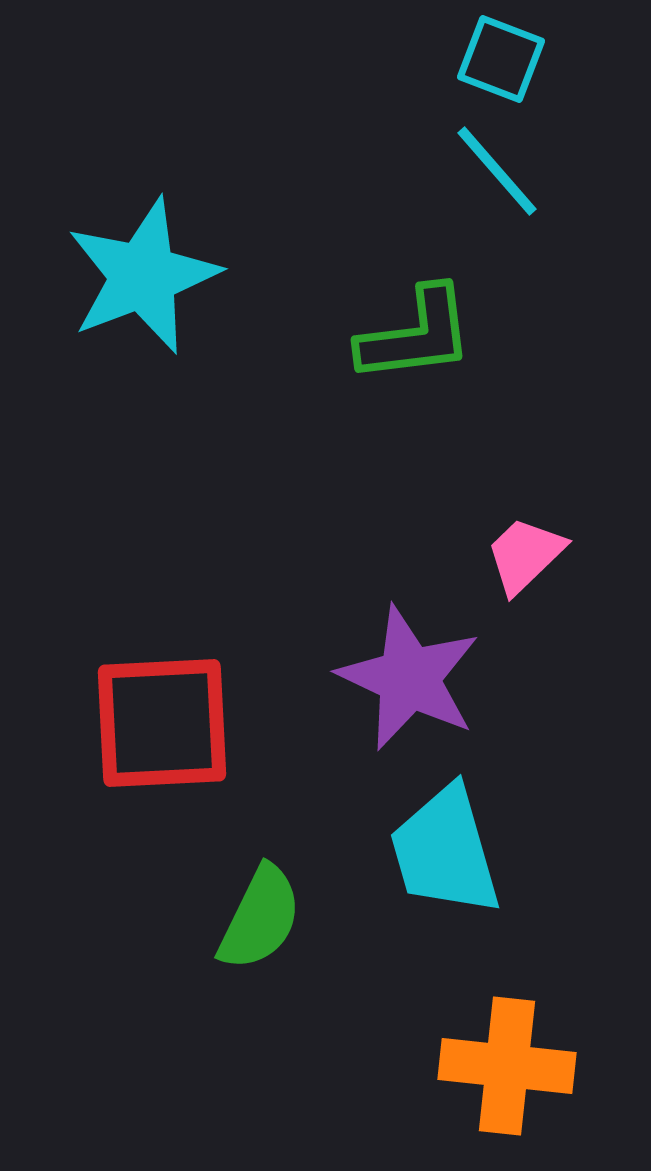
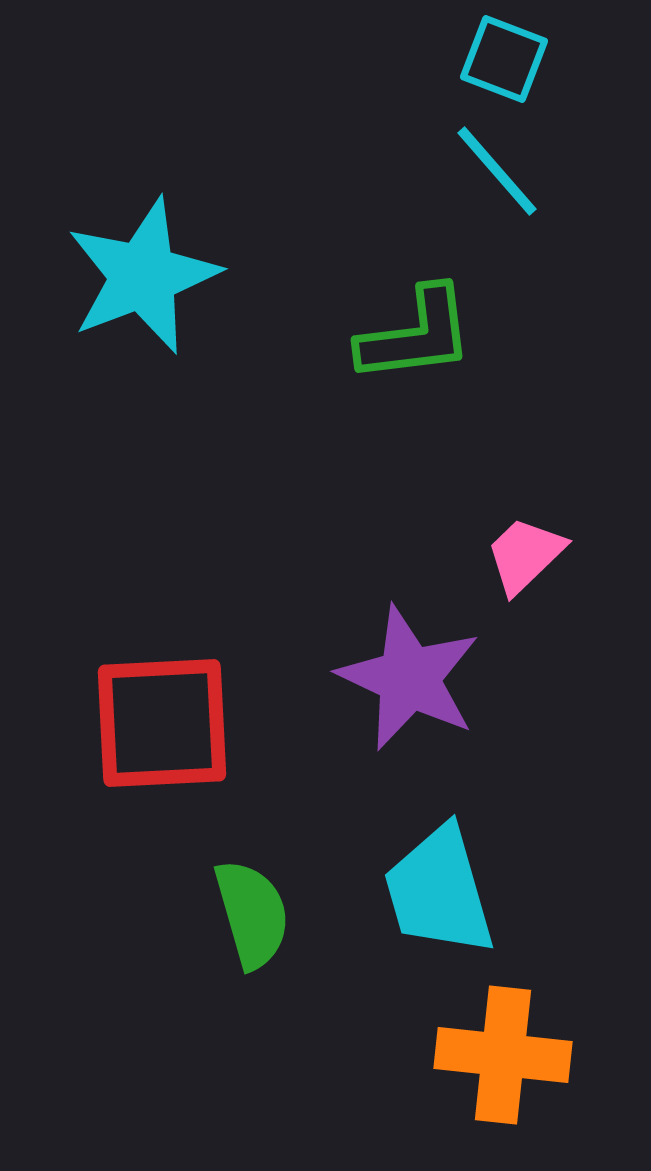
cyan square: moved 3 px right
cyan trapezoid: moved 6 px left, 40 px down
green semicircle: moved 8 px left, 4 px up; rotated 42 degrees counterclockwise
orange cross: moved 4 px left, 11 px up
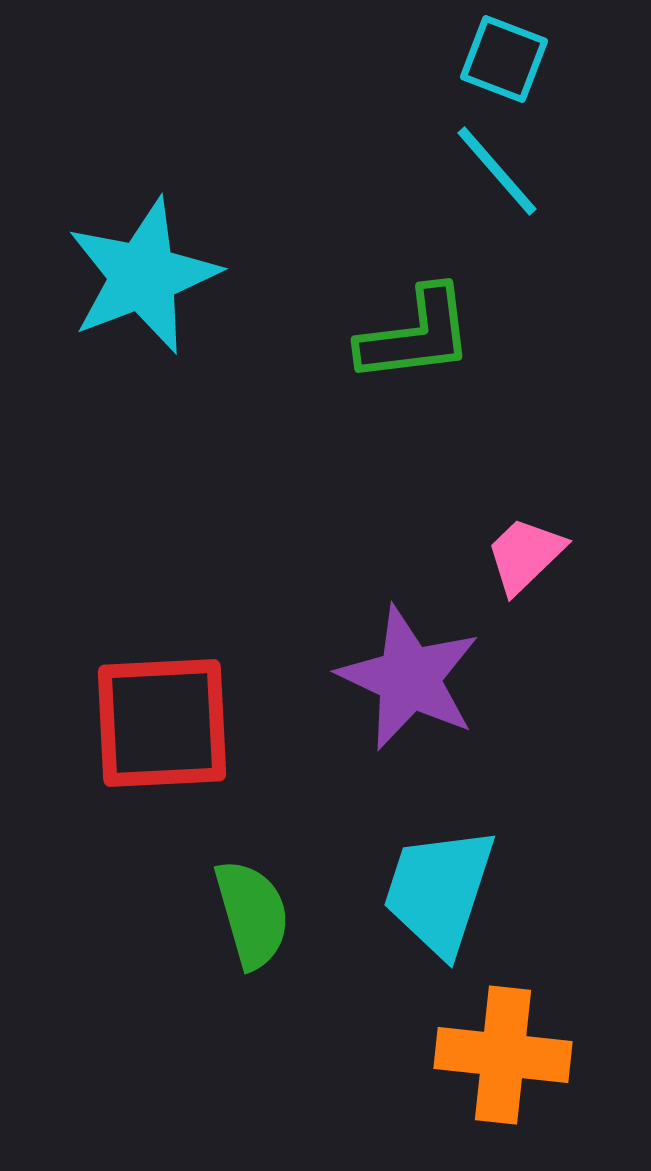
cyan trapezoid: rotated 34 degrees clockwise
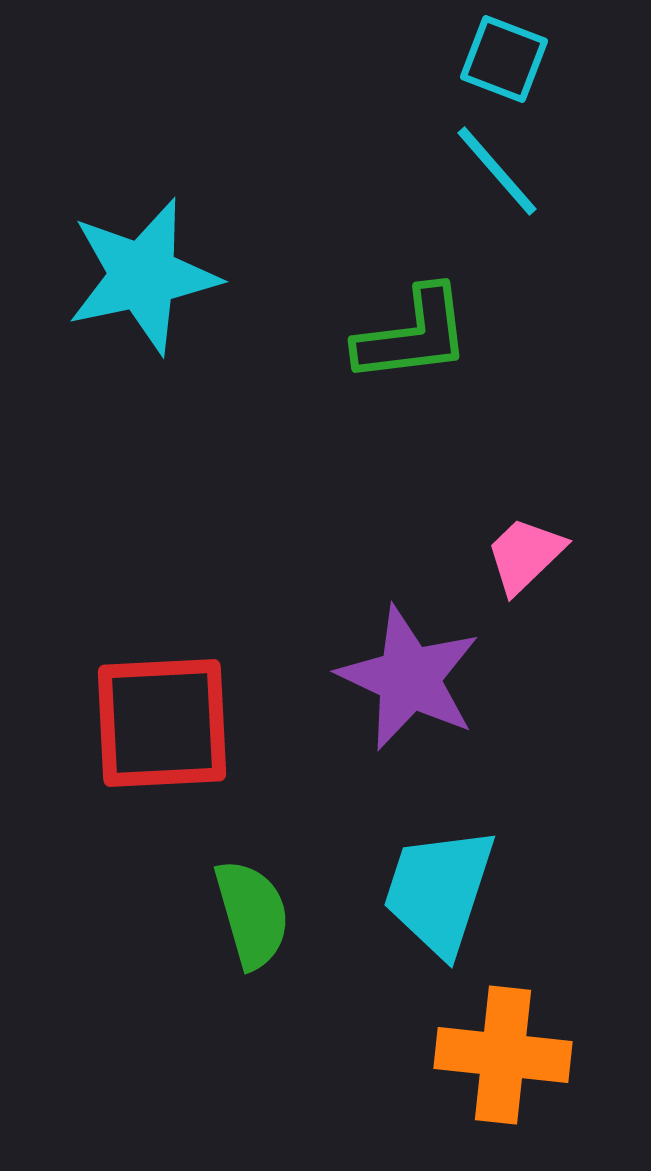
cyan star: rotated 9 degrees clockwise
green L-shape: moved 3 px left
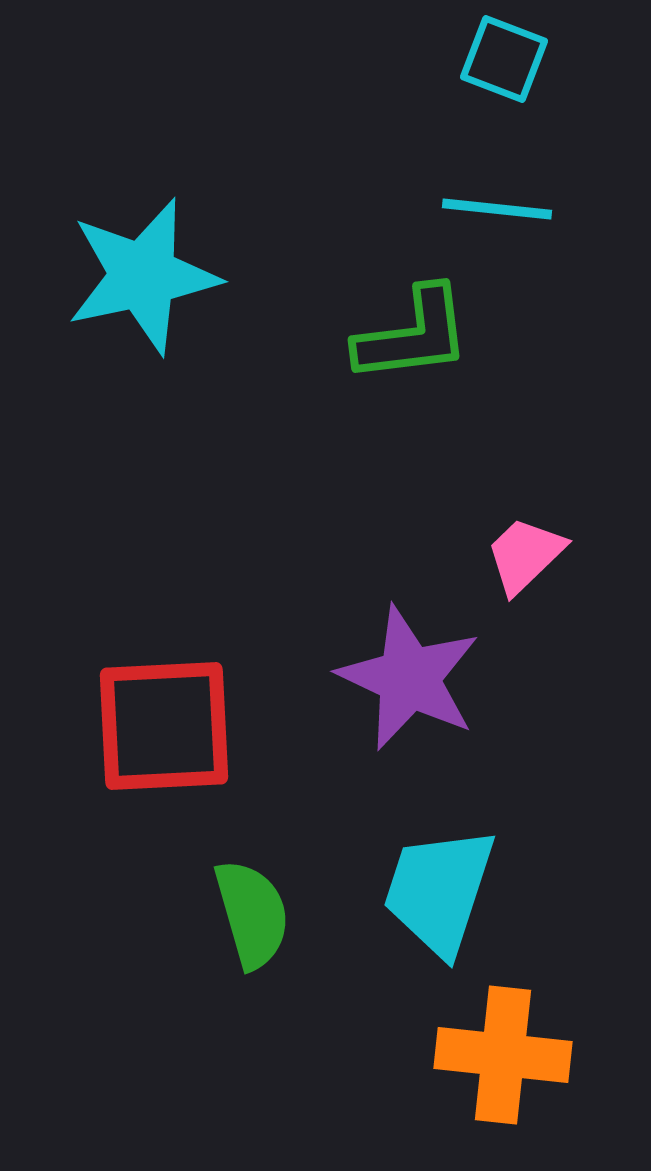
cyan line: moved 38 px down; rotated 43 degrees counterclockwise
red square: moved 2 px right, 3 px down
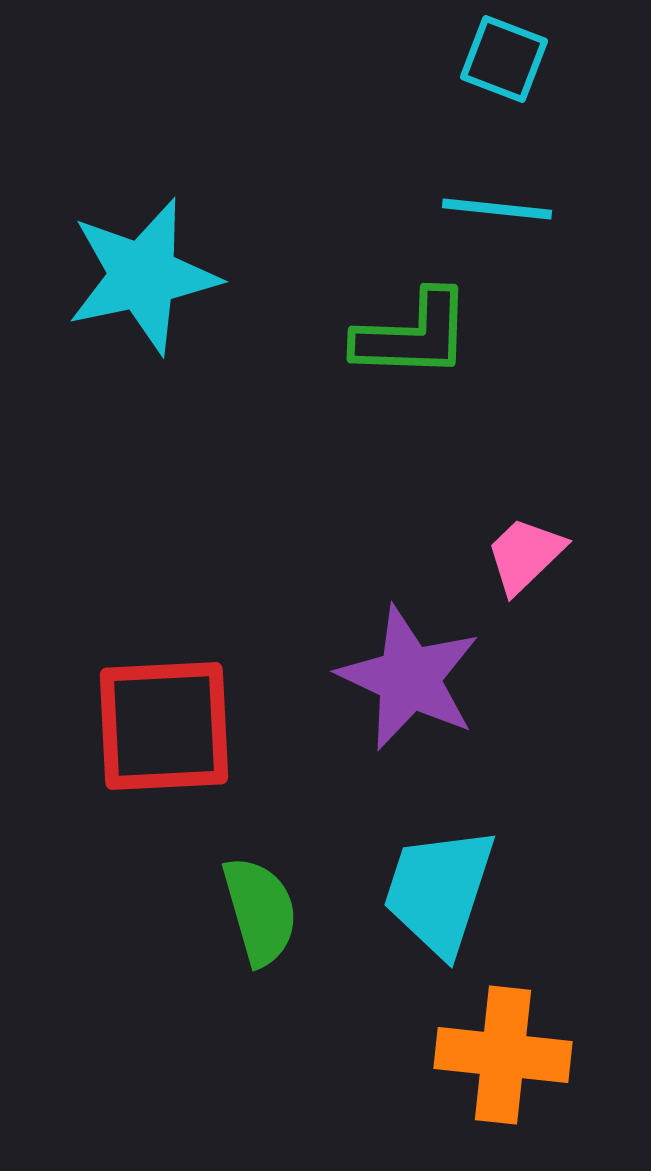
green L-shape: rotated 9 degrees clockwise
green semicircle: moved 8 px right, 3 px up
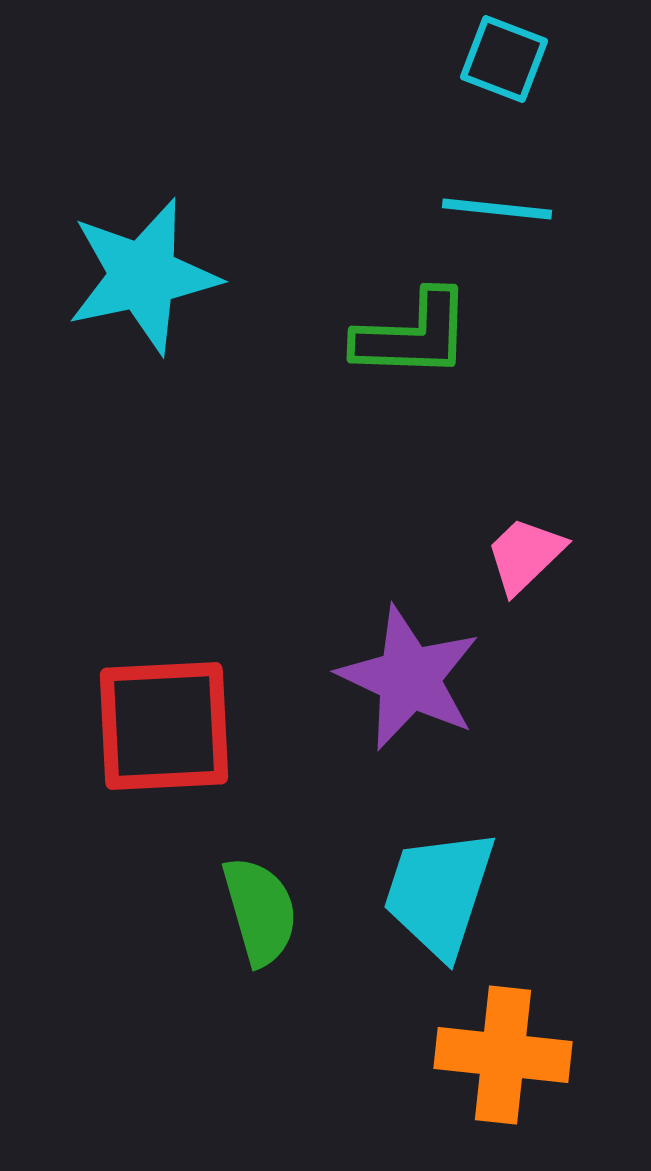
cyan trapezoid: moved 2 px down
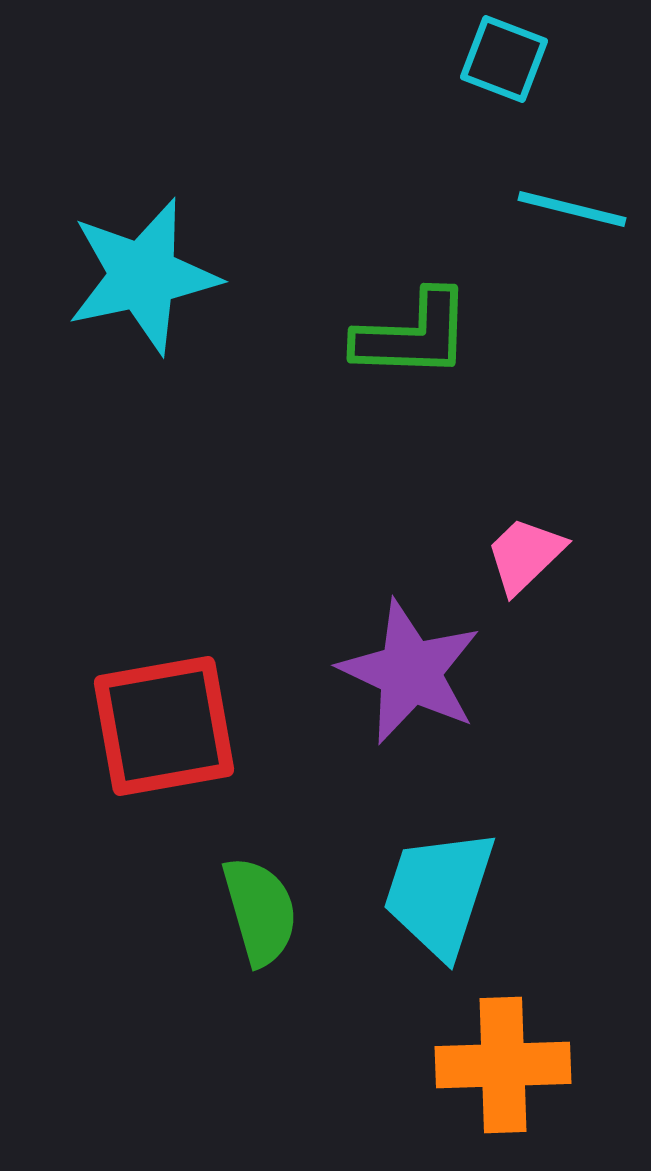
cyan line: moved 75 px right; rotated 8 degrees clockwise
purple star: moved 1 px right, 6 px up
red square: rotated 7 degrees counterclockwise
orange cross: moved 10 px down; rotated 8 degrees counterclockwise
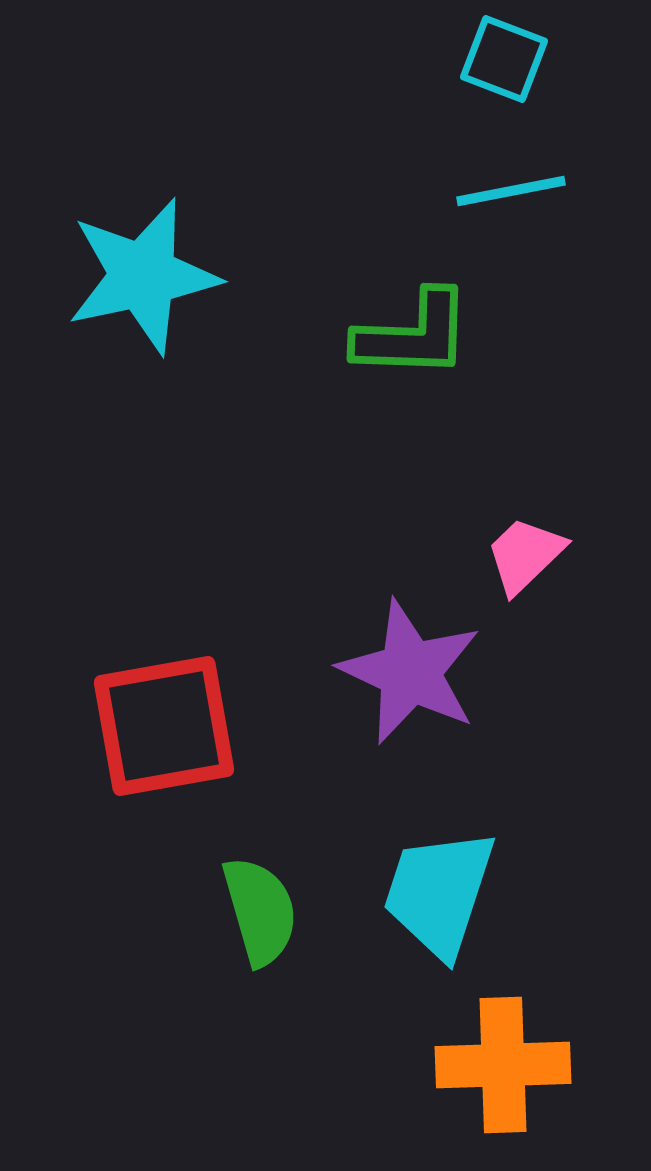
cyan line: moved 61 px left, 18 px up; rotated 25 degrees counterclockwise
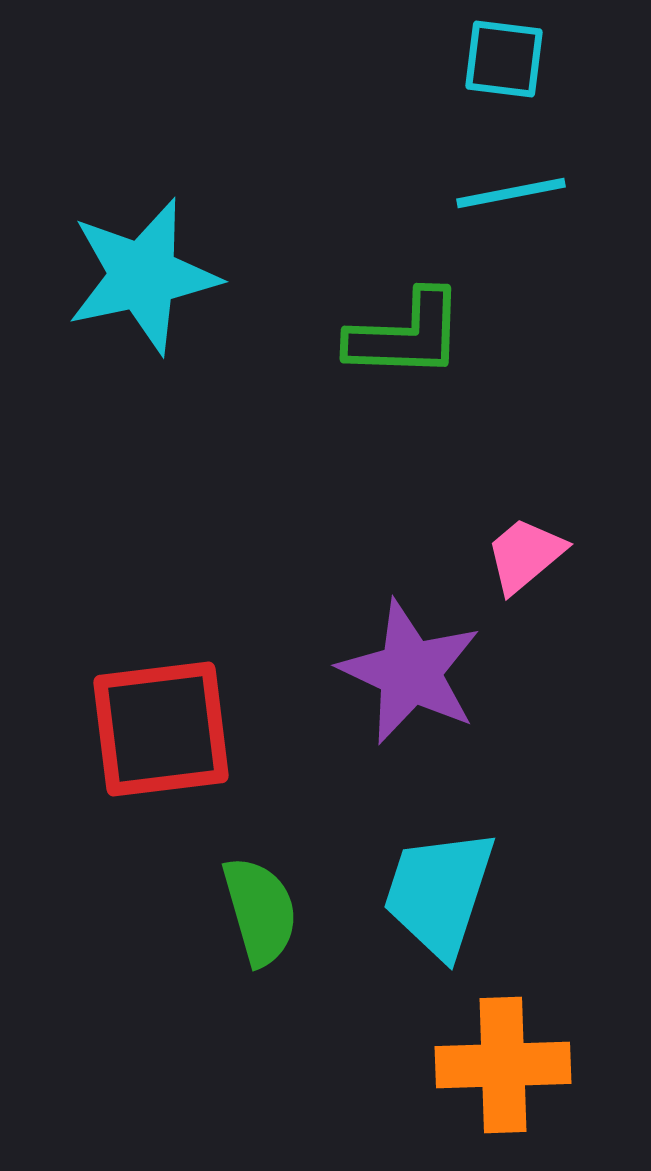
cyan square: rotated 14 degrees counterclockwise
cyan line: moved 2 px down
green L-shape: moved 7 px left
pink trapezoid: rotated 4 degrees clockwise
red square: moved 3 px left, 3 px down; rotated 3 degrees clockwise
